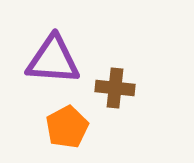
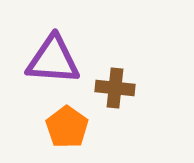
orange pentagon: rotated 9 degrees counterclockwise
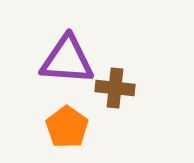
purple triangle: moved 14 px right
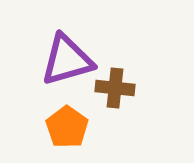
purple triangle: rotated 20 degrees counterclockwise
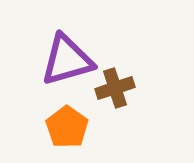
brown cross: rotated 24 degrees counterclockwise
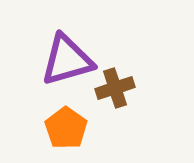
orange pentagon: moved 1 px left, 1 px down
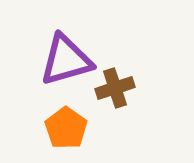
purple triangle: moved 1 px left
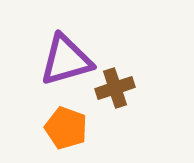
orange pentagon: rotated 15 degrees counterclockwise
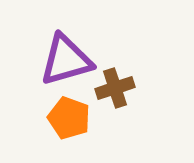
orange pentagon: moved 3 px right, 10 px up
